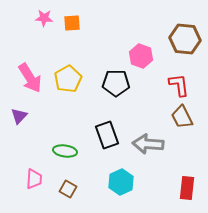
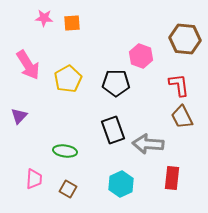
pink arrow: moved 2 px left, 13 px up
black rectangle: moved 6 px right, 5 px up
cyan hexagon: moved 2 px down
red rectangle: moved 15 px left, 10 px up
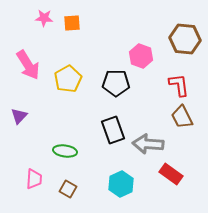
red rectangle: moved 1 px left, 4 px up; rotated 60 degrees counterclockwise
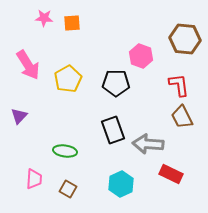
red rectangle: rotated 10 degrees counterclockwise
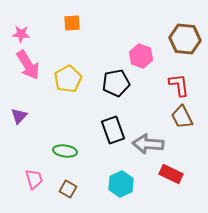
pink star: moved 23 px left, 16 px down
black pentagon: rotated 12 degrees counterclockwise
pink trapezoid: rotated 20 degrees counterclockwise
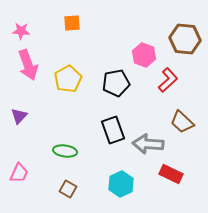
pink star: moved 3 px up
pink hexagon: moved 3 px right, 1 px up
pink arrow: rotated 12 degrees clockwise
red L-shape: moved 11 px left, 5 px up; rotated 55 degrees clockwise
brown trapezoid: moved 5 px down; rotated 20 degrees counterclockwise
pink trapezoid: moved 15 px left, 6 px up; rotated 40 degrees clockwise
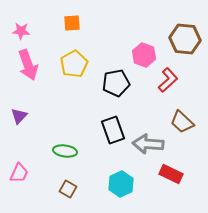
yellow pentagon: moved 6 px right, 15 px up
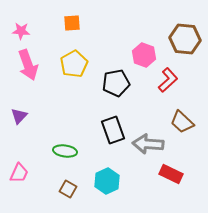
cyan hexagon: moved 14 px left, 3 px up
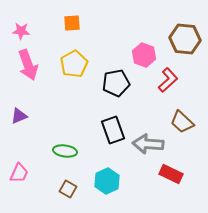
purple triangle: rotated 24 degrees clockwise
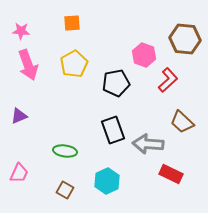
brown square: moved 3 px left, 1 px down
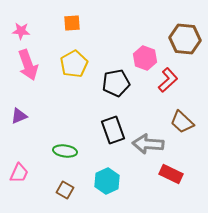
pink hexagon: moved 1 px right, 3 px down
